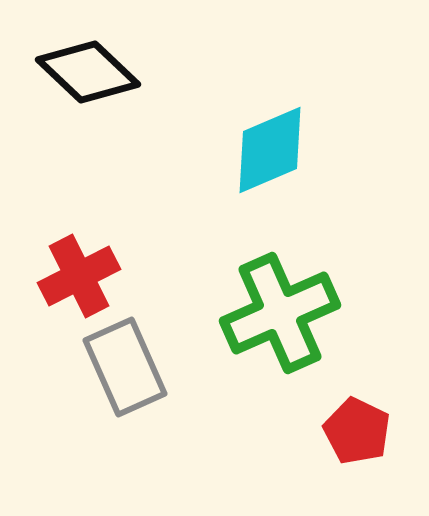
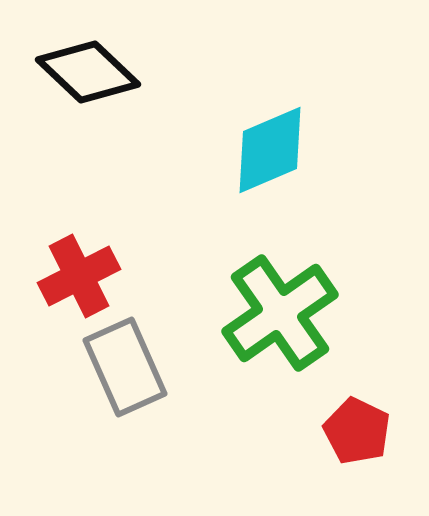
green cross: rotated 11 degrees counterclockwise
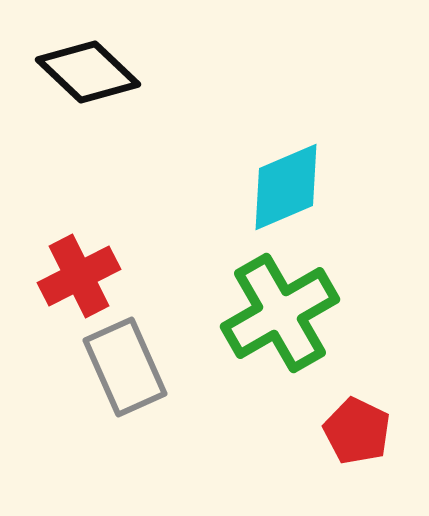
cyan diamond: moved 16 px right, 37 px down
green cross: rotated 5 degrees clockwise
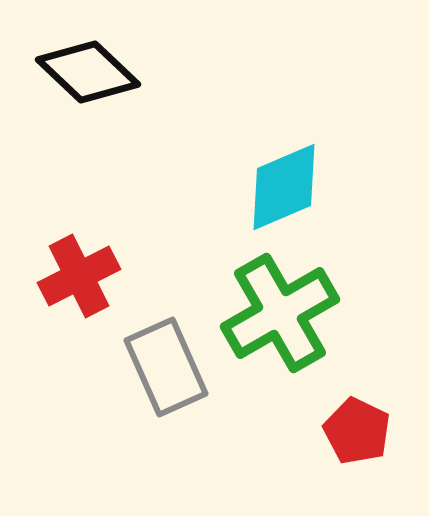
cyan diamond: moved 2 px left
gray rectangle: moved 41 px right
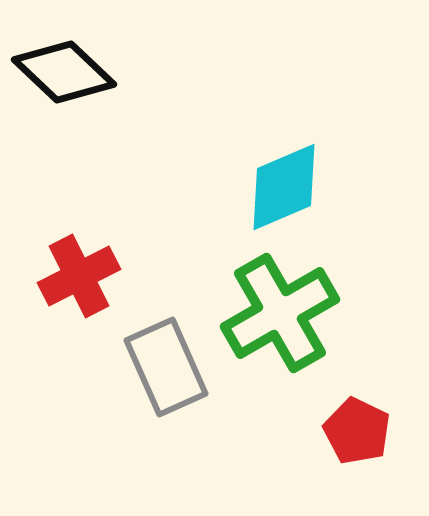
black diamond: moved 24 px left
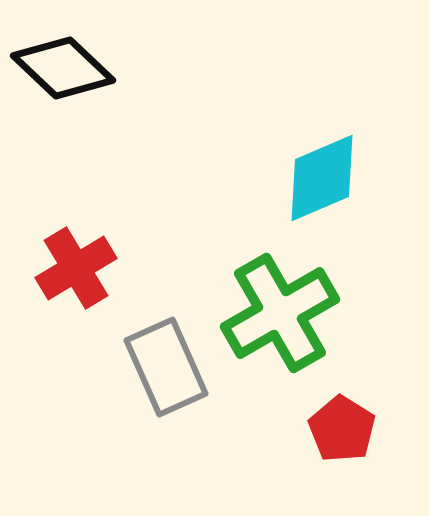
black diamond: moved 1 px left, 4 px up
cyan diamond: moved 38 px right, 9 px up
red cross: moved 3 px left, 8 px up; rotated 4 degrees counterclockwise
red pentagon: moved 15 px left, 2 px up; rotated 6 degrees clockwise
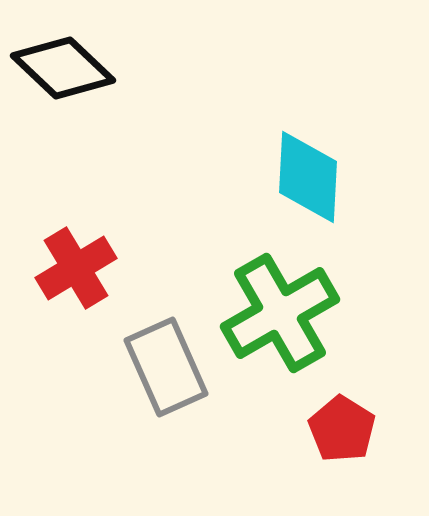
cyan diamond: moved 14 px left, 1 px up; rotated 64 degrees counterclockwise
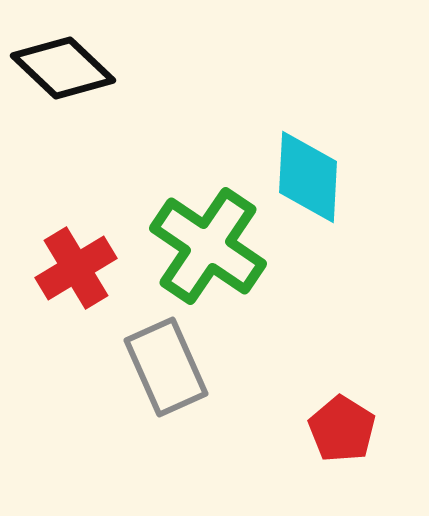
green cross: moved 72 px left, 67 px up; rotated 26 degrees counterclockwise
